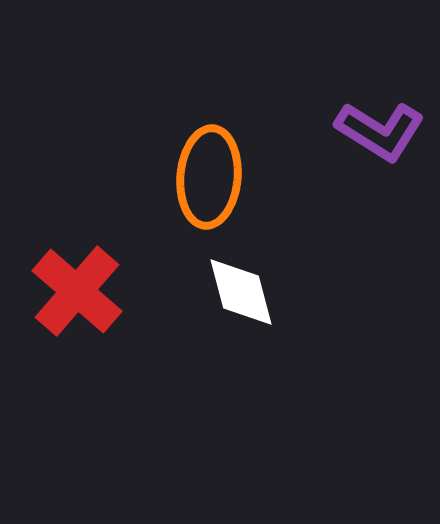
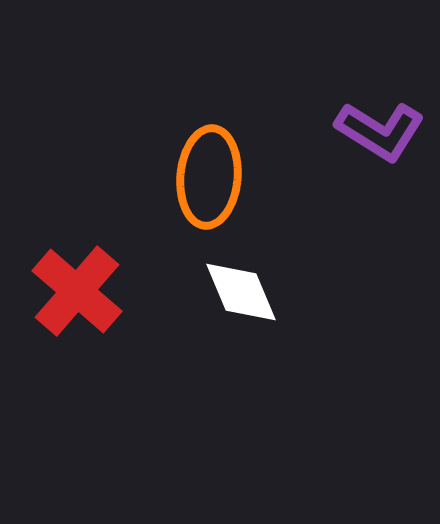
white diamond: rotated 8 degrees counterclockwise
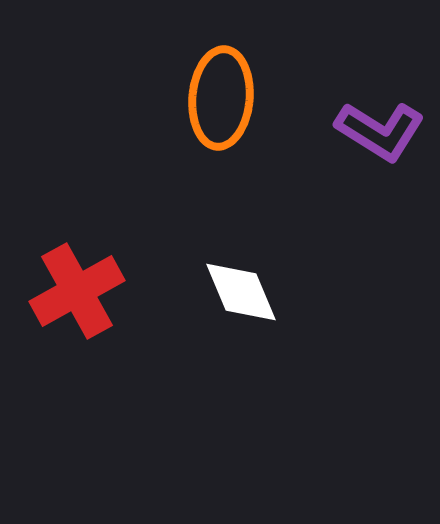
orange ellipse: moved 12 px right, 79 px up
red cross: rotated 20 degrees clockwise
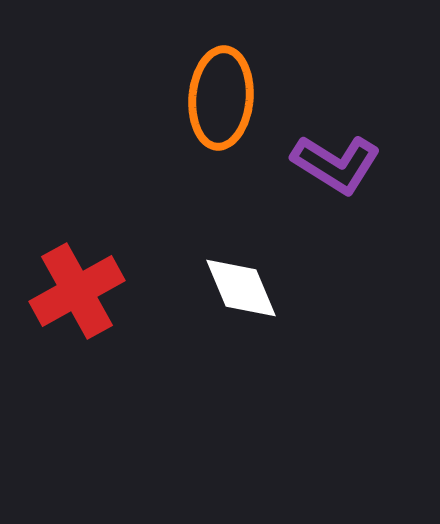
purple L-shape: moved 44 px left, 33 px down
white diamond: moved 4 px up
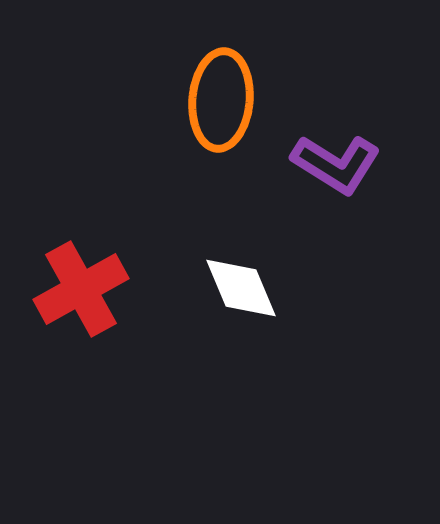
orange ellipse: moved 2 px down
red cross: moved 4 px right, 2 px up
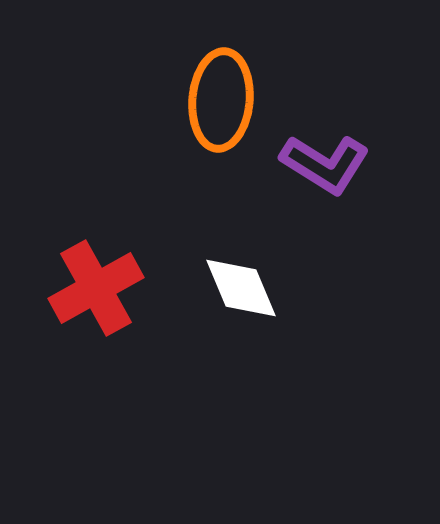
purple L-shape: moved 11 px left
red cross: moved 15 px right, 1 px up
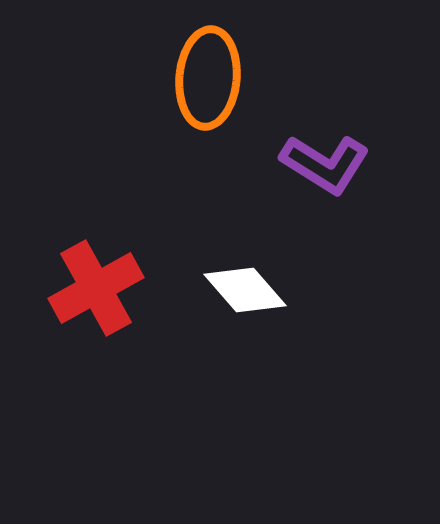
orange ellipse: moved 13 px left, 22 px up
white diamond: moved 4 px right, 2 px down; rotated 18 degrees counterclockwise
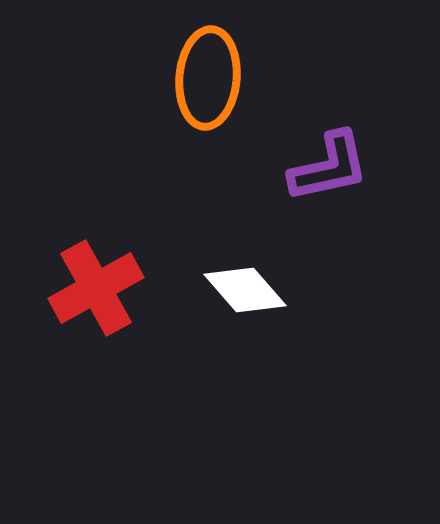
purple L-shape: moved 4 px right, 3 px down; rotated 44 degrees counterclockwise
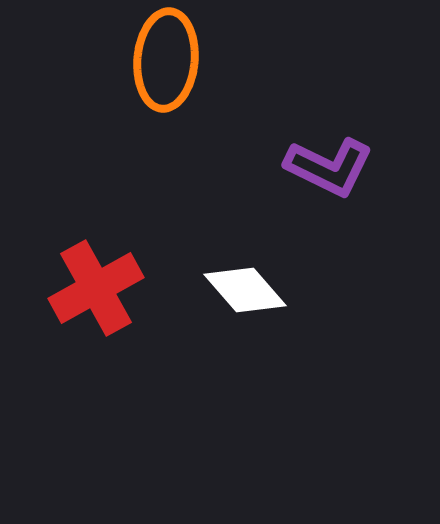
orange ellipse: moved 42 px left, 18 px up
purple L-shape: rotated 38 degrees clockwise
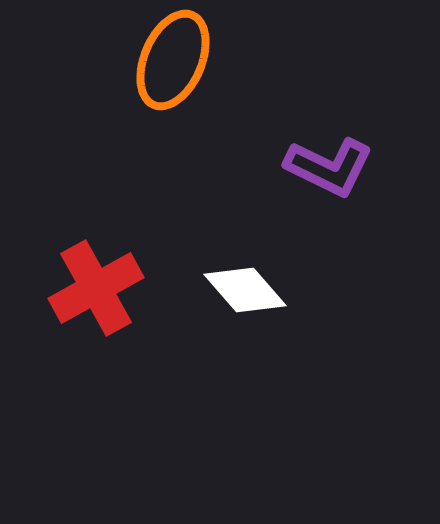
orange ellipse: moved 7 px right; rotated 18 degrees clockwise
